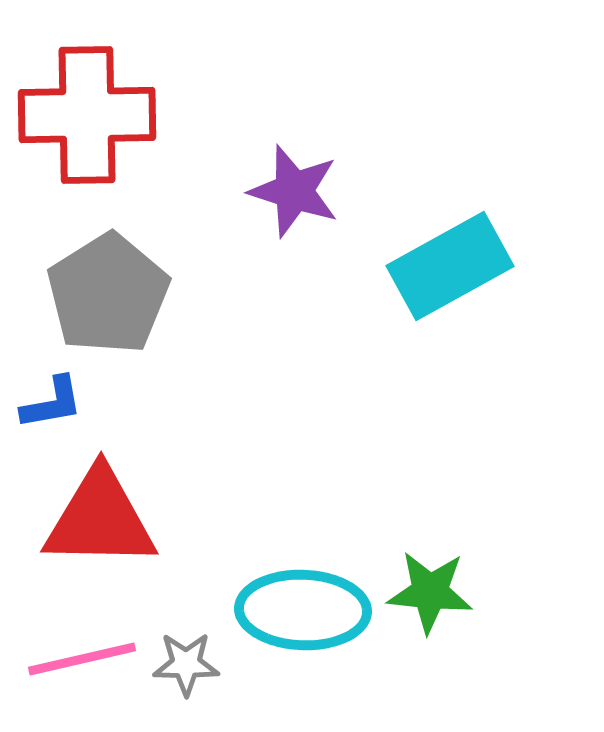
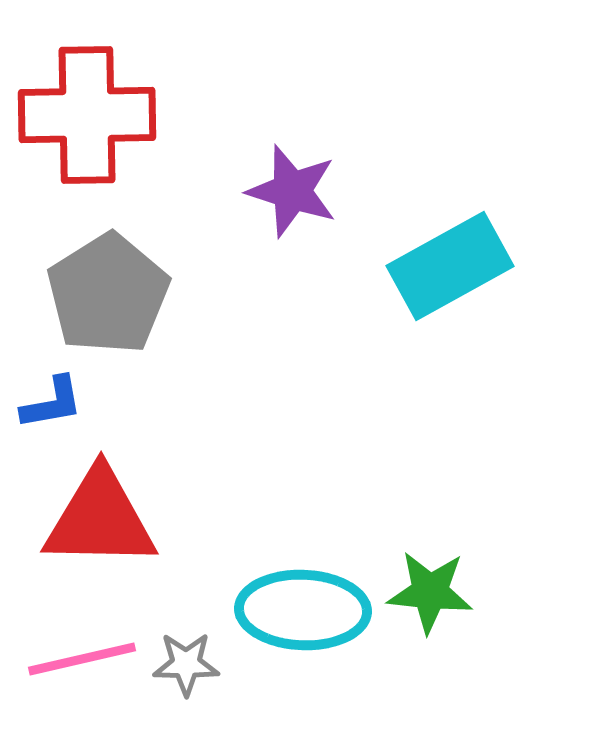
purple star: moved 2 px left
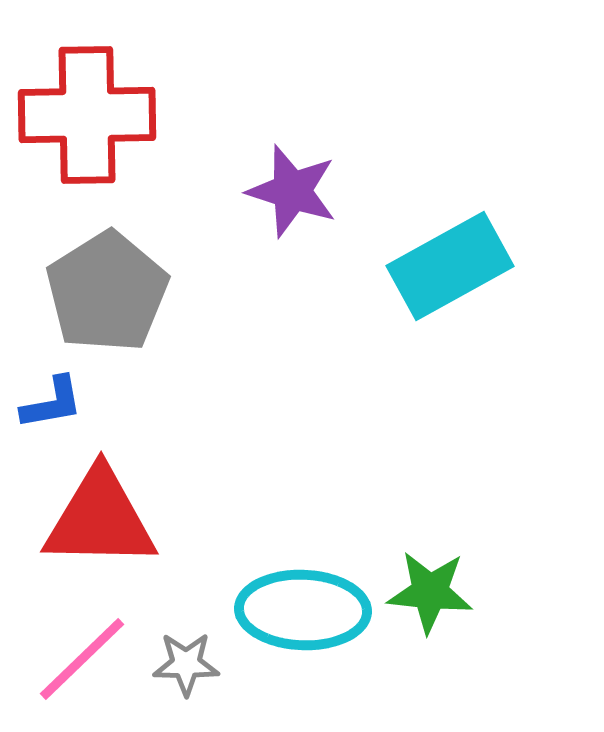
gray pentagon: moved 1 px left, 2 px up
pink line: rotated 31 degrees counterclockwise
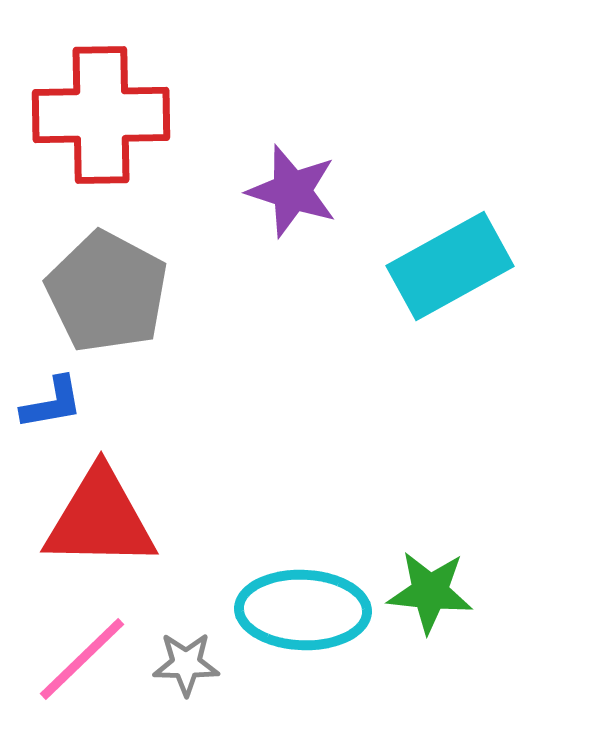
red cross: moved 14 px right
gray pentagon: rotated 12 degrees counterclockwise
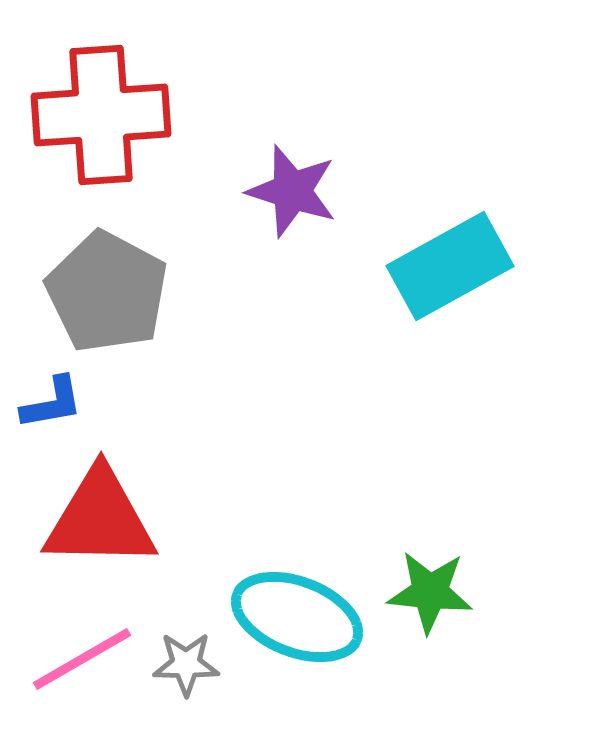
red cross: rotated 3 degrees counterclockwise
cyan ellipse: moved 6 px left, 7 px down; rotated 19 degrees clockwise
pink line: rotated 14 degrees clockwise
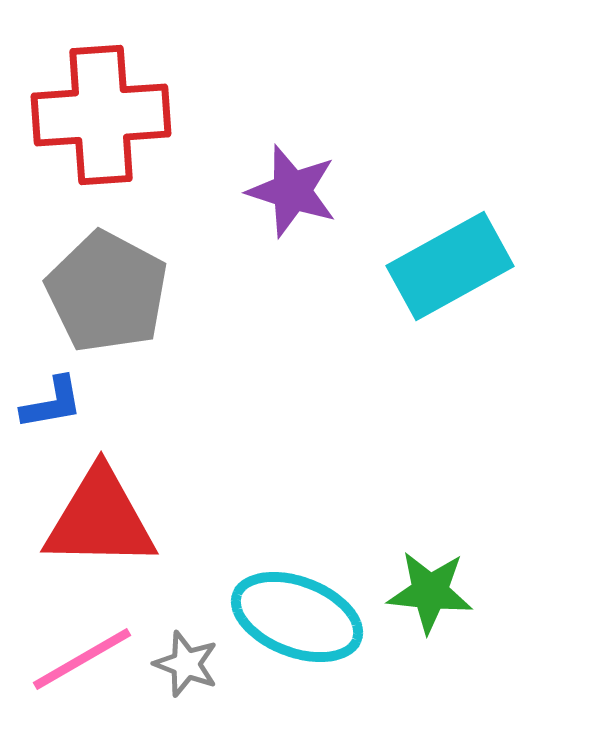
gray star: rotated 20 degrees clockwise
